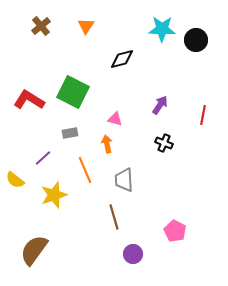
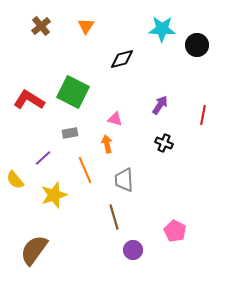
black circle: moved 1 px right, 5 px down
yellow semicircle: rotated 12 degrees clockwise
purple circle: moved 4 px up
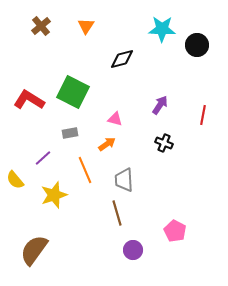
orange arrow: rotated 66 degrees clockwise
brown line: moved 3 px right, 4 px up
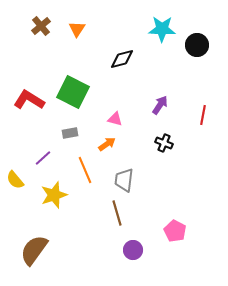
orange triangle: moved 9 px left, 3 px down
gray trapezoid: rotated 10 degrees clockwise
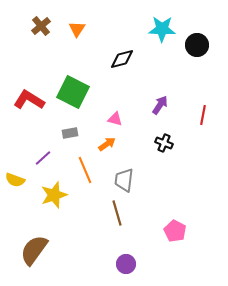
yellow semicircle: rotated 30 degrees counterclockwise
purple circle: moved 7 px left, 14 px down
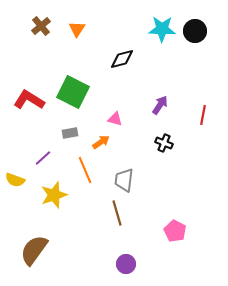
black circle: moved 2 px left, 14 px up
orange arrow: moved 6 px left, 2 px up
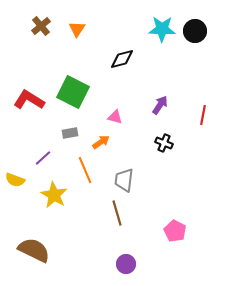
pink triangle: moved 2 px up
yellow star: rotated 24 degrees counterclockwise
brown semicircle: rotated 80 degrees clockwise
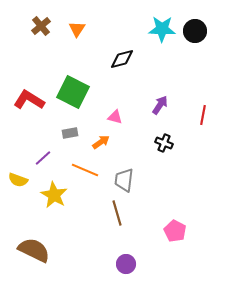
orange line: rotated 44 degrees counterclockwise
yellow semicircle: moved 3 px right
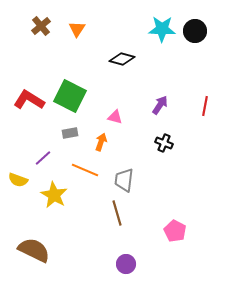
black diamond: rotated 30 degrees clockwise
green square: moved 3 px left, 4 px down
red line: moved 2 px right, 9 px up
orange arrow: rotated 36 degrees counterclockwise
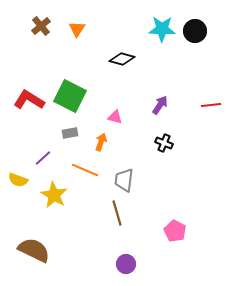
red line: moved 6 px right, 1 px up; rotated 72 degrees clockwise
